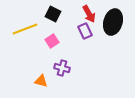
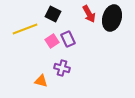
black ellipse: moved 1 px left, 4 px up
purple rectangle: moved 17 px left, 8 px down
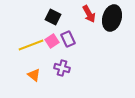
black square: moved 3 px down
yellow line: moved 6 px right, 16 px down
orange triangle: moved 7 px left, 6 px up; rotated 24 degrees clockwise
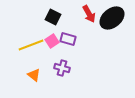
black ellipse: rotated 35 degrees clockwise
purple rectangle: rotated 49 degrees counterclockwise
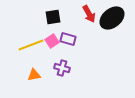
black square: rotated 35 degrees counterclockwise
orange triangle: rotated 48 degrees counterclockwise
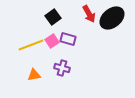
black square: rotated 28 degrees counterclockwise
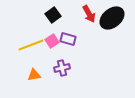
black square: moved 2 px up
purple cross: rotated 28 degrees counterclockwise
